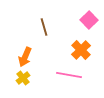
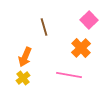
orange cross: moved 2 px up
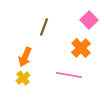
brown line: rotated 36 degrees clockwise
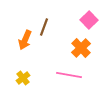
orange arrow: moved 17 px up
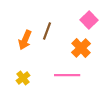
brown line: moved 3 px right, 4 px down
pink line: moved 2 px left; rotated 10 degrees counterclockwise
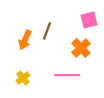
pink square: rotated 30 degrees clockwise
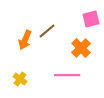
pink square: moved 2 px right, 1 px up
brown line: rotated 30 degrees clockwise
yellow cross: moved 3 px left, 1 px down; rotated 16 degrees counterclockwise
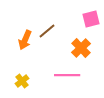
yellow cross: moved 2 px right, 2 px down; rotated 16 degrees clockwise
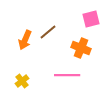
brown line: moved 1 px right, 1 px down
orange cross: rotated 24 degrees counterclockwise
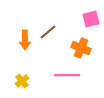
orange arrow: rotated 24 degrees counterclockwise
